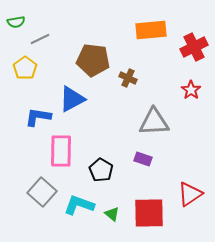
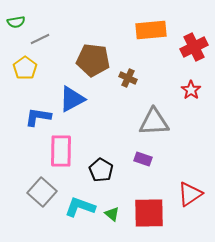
cyan L-shape: moved 1 px right, 2 px down
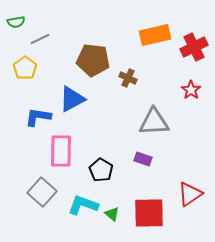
orange rectangle: moved 4 px right, 5 px down; rotated 8 degrees counterclockwise
cyan L-shape: moved 3 px right, 2 px up
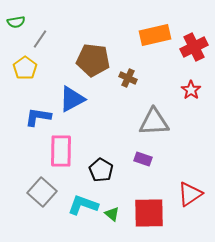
gray line: rotated 30 degrees counterclockwise
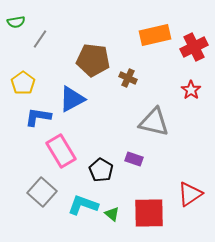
yellow pentagon: moved 2 px left, 15 px down
gray triangle: rotated 16 degrees clockwise
pink rectangle: rotated 32 degrees counterclockwise
purple rectangle: moved 9 px left
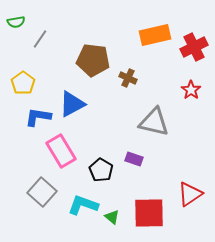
blue triangle: moved 5 px down
green triangle: moved 3 px down
